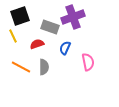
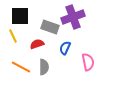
black square: rotated 18 degrees clockwise
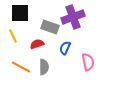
black square: moved 3 px up
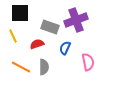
purple cross: moved 3 px right, 3 px down
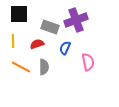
black square: moved 1 px left, 1 px down
yellow line: moved 5 px down; rotated 24 degrees clockwise
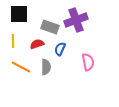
blue semicircle: moved 5 px left, 1 px down
gray semicircle: moved 2 px right
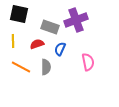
black square: rotated 12 degrees clockwise
